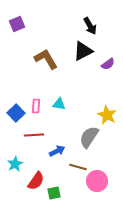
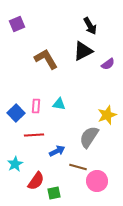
yellow star: rotated 24 degrees clockwise
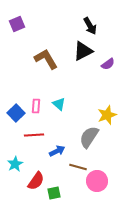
cyan triangle: rotated 32 degrees clockwise
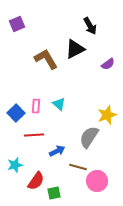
black triangle: moved 8 px left, 2 px up
cyan star: moved 1 px down; rotated 14 degrees clockwise
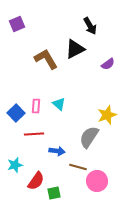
red line: moved 1 px up
blue arrow: rotated 35 degrees clockwise
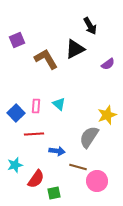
purple square: moved 16 px down
red semicircle: moved 2 px up
